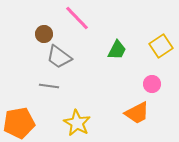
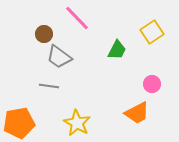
yellow square: moved 9 px left, 14 px up
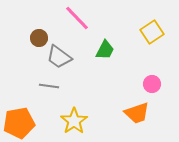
brown circle: moved 5 px left, 4 px down
green trapezoid: moved 12 px left
orange trapezoid: rotated 8 degrees clockwise
yellow star: moved 3 px left, 2 px up; rotated 8 degrees clockwise
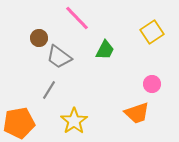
gray line: moved 4 px down; rotated 66 degrees counterclockwise
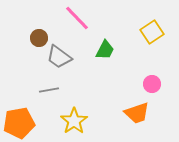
gray line: rotated 48 degrees clockwise
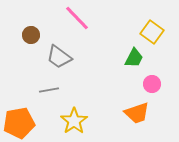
yellow square: rotated 20 degrees counterclockwise
brown circle: moved 8 px left, 3 px up
green trapezoid: moved 29 px right, 8 px down
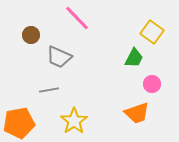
gray trapezoid: rotated 12 degrees counterclockwise
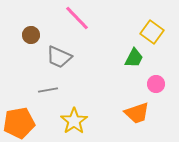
pink circle: moved 4 px right
gray line: moved 1 px left
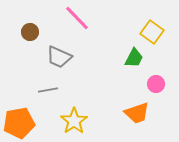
brown circle: moved 1 px left, 3 px up
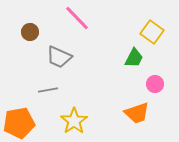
pink circle: moved 1 px left
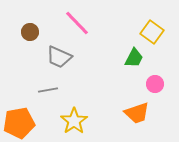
pink line: moved 5 px down
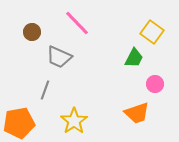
brown circle: moved 2 px right
gray line: moved 3 px left; rotated 60 degrees counterclockwise
